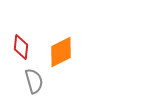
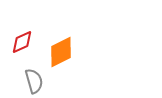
red diamond: moved 1 px right, 5 px up; rotated 60 degrees clockwise
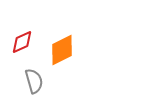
orange diamond: moved 1 px right, 2 px up
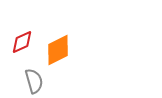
orange diamond: moved 4 px left
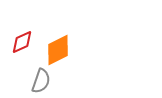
gray semicircle: moved 7 px right; rotated 35 degrees clockwise
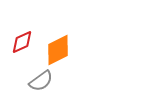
gray semicircle: rotated 35 degrees clockwise
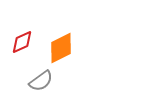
orange diamond: moved 3 px right, 2 px up
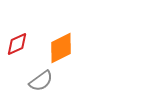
red diamond: moved 5 px left, 2 px down
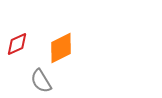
gray semicircle: rotated 95 degrees clockwise
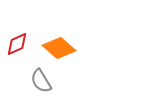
orange diamond: moved 2 px left; rotated 68 degrees clockwise
